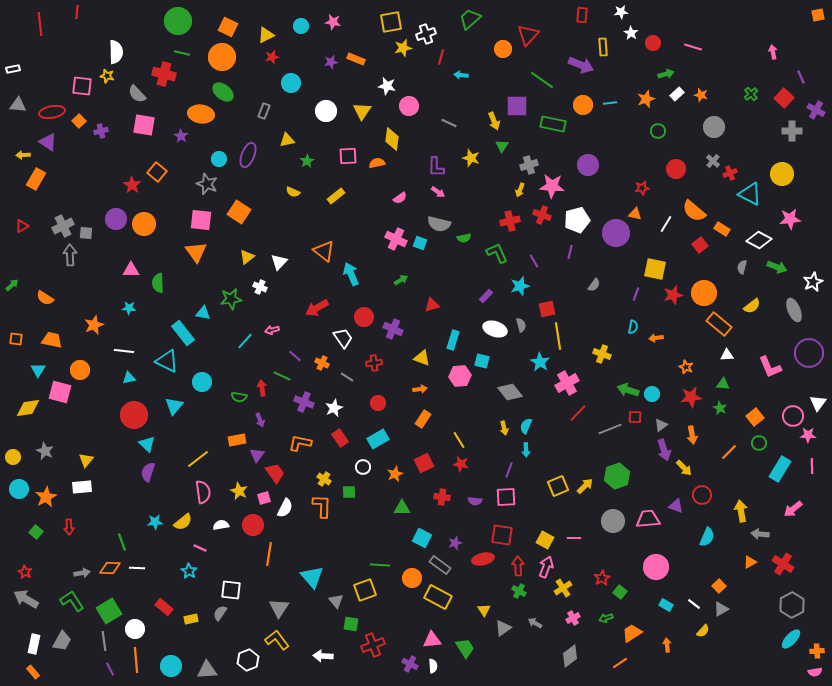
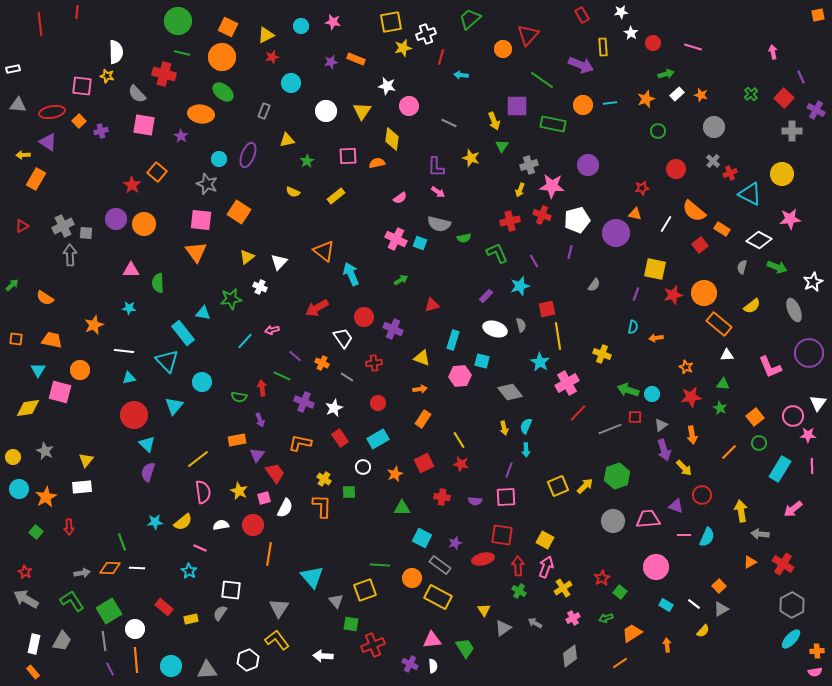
red rectangle at (582, 15): rotated 35 degrees counterclockwise
cyan triangle at (167, 361): rotated 20 degrees clockwise
pink line at (574, 538): moved 110 px right, 3 px up
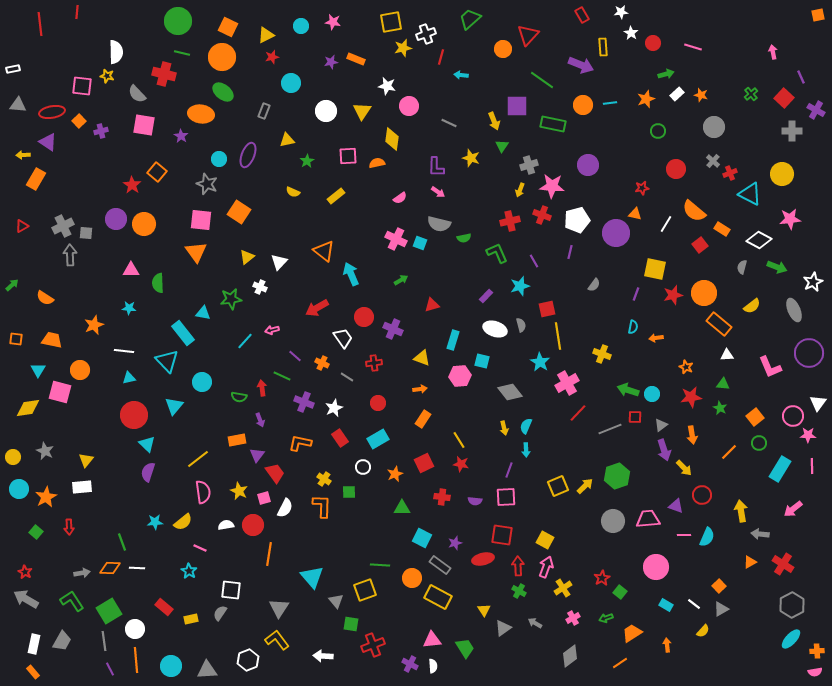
white semicircle at (221, 525): moved 5 px right
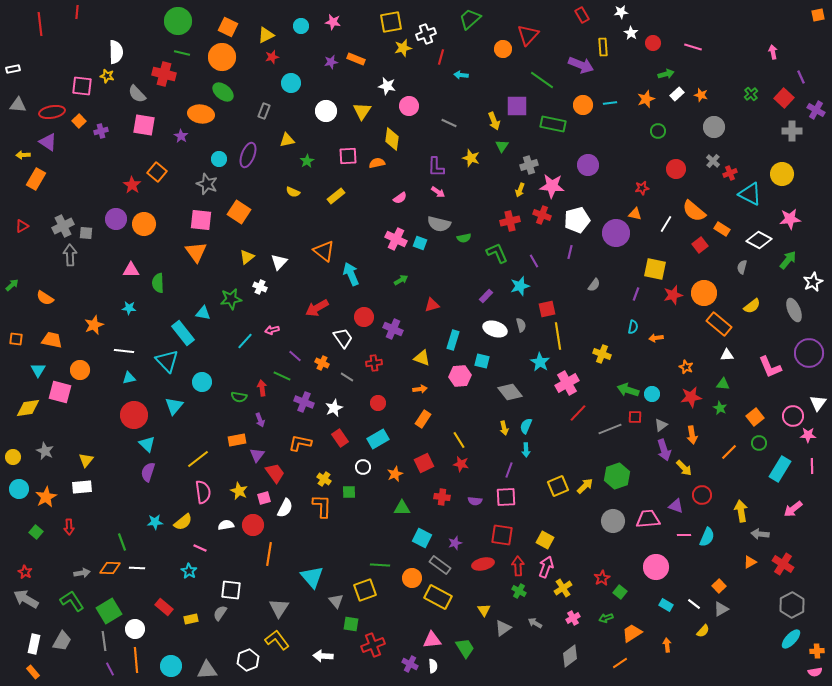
green arrow at (777, 267): moved 11 px right, 7 px up; rotated 72 degrees counterclockwise
red ellipse at (483, 559): moved 5 px down
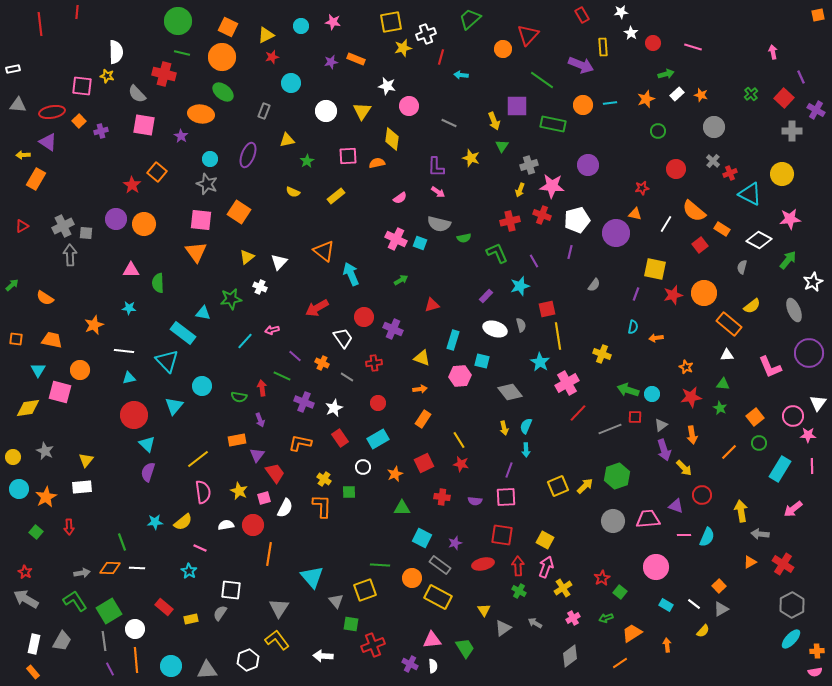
cyan circle at (219, 159): moved 9 px left
orange rectangle at (719, 324): moved 10 px right
cyan rectangle at (183, 333): rotated 15 degrees counterclockwise
cyan circle at (202, 382): moved 4 px down
green L-shape at (72, 601): moved 3 px right
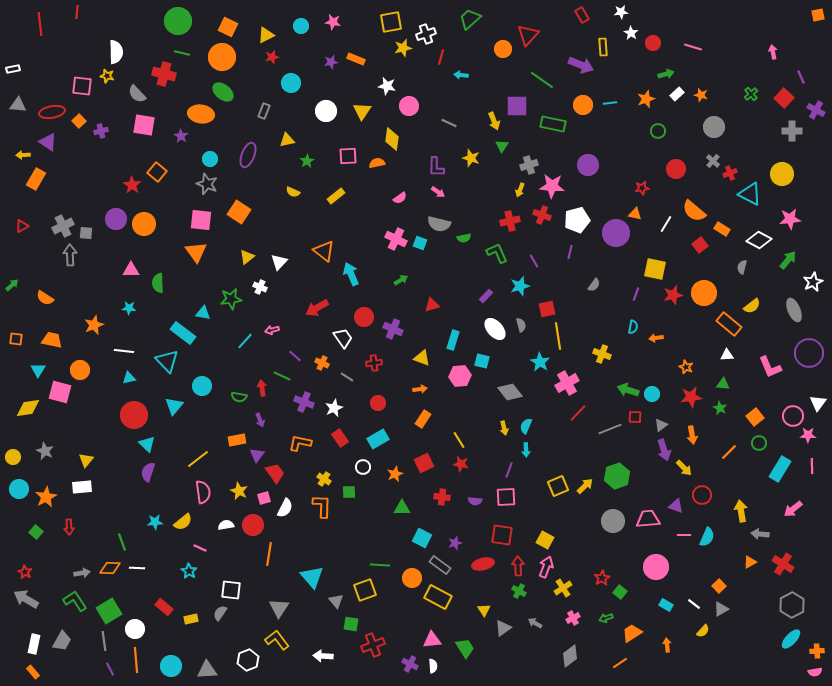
white ellipse at (495, 329): rotated 30 degrees clockwise
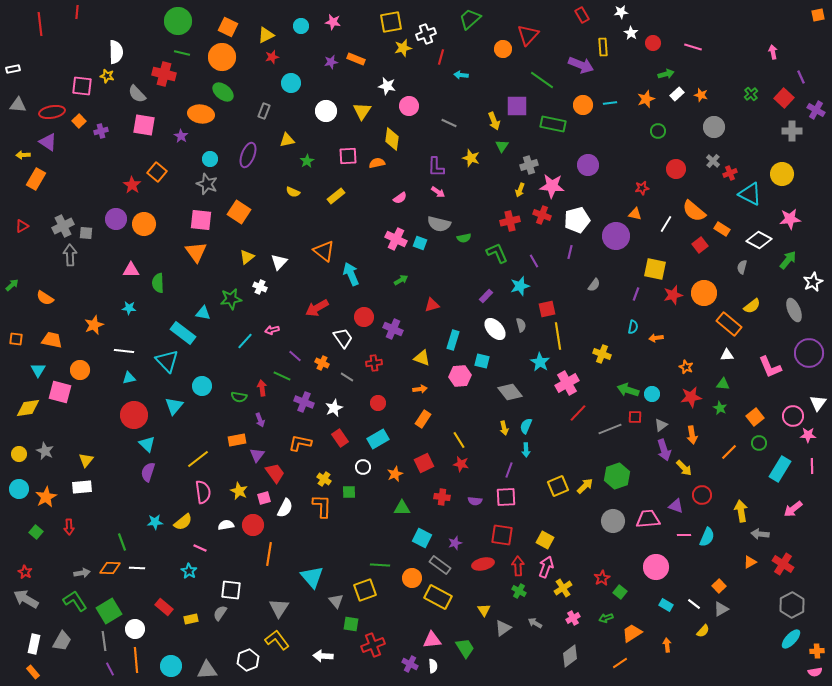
purple circle at (616, 233): moved 3 px down
yellow circle at (13, 457): moved 6 px right, 3 px up
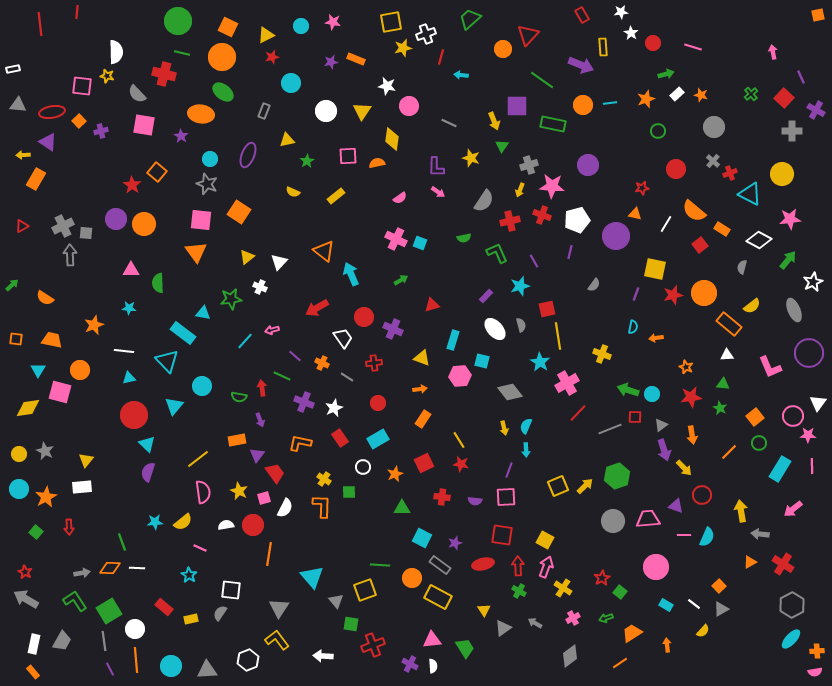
gray semicircle at (439, 224): moved 45 px right, 23 px up; rotated 70 degrees counterclockwise
cyan star at (189, 571): moved 4 px down
yellow cross at (563, 588): rotated 24 degrees counterclockwise
